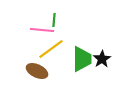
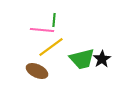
yellow line: moved 2 px up
green trapezoid: rotated 76 degrees clockwise
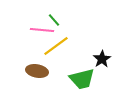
green line: rotated 48 degrees counterclockwise
yellow line: moved 5 px right, 1 px up
green trapezoid: moved 20 px down
brown ellipse: rotated 15 degrees counterclockwise
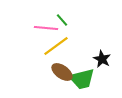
green line: moved 8 px right
pink line: moved 4 px right, 2 px up
black star: rotated 12 degrees counterclockwise
brown ellipse: moved 25 px right, 1 px down; rotated 25 degrees clockwise
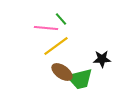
green line: moved 1 px left, 1 px up
black star: rotated 30 degrees counterclockwise
green trapezoid: moved 2 px left
